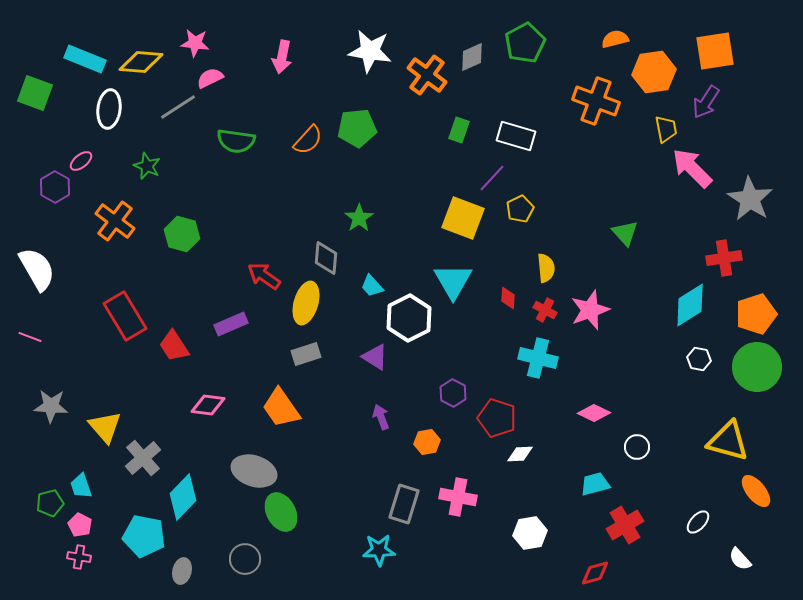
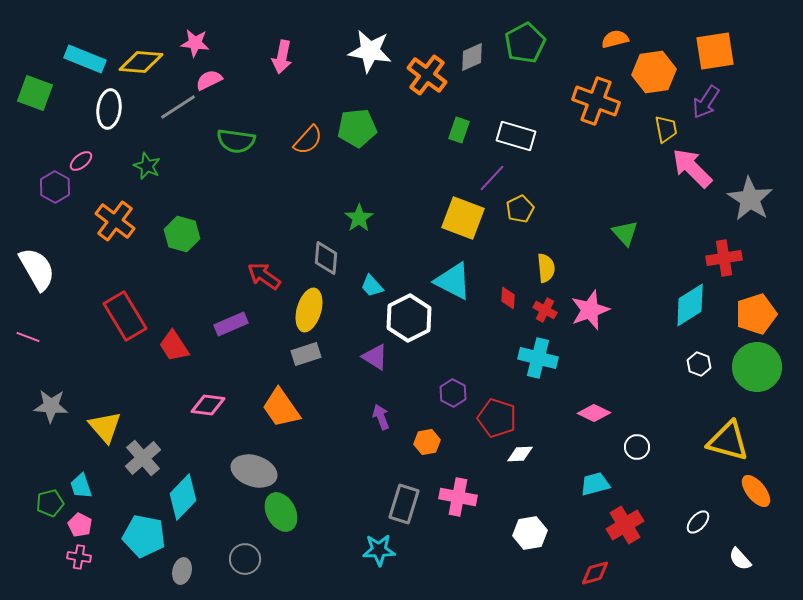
pink semicircle at (210, 78): moved 1 px left, 2 px down
cyan triangle at (453, 281): rotated 33 degrees counterclockwise
yellow ellipse at (306, 303): moved 3 px right, 7 px down
pink line at (30, 337): moved 2 px left
white hexagon at (699, 359): moved 5 px down; rotated 10 degrees clockwise
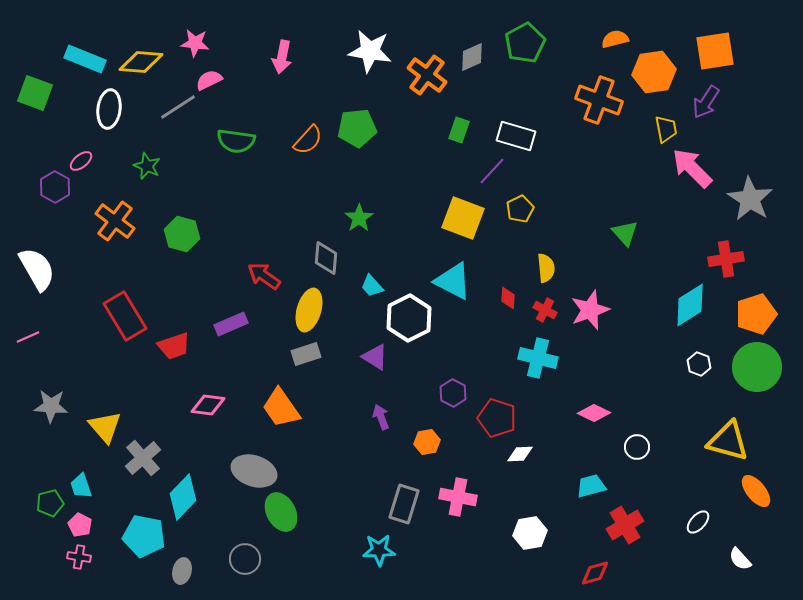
orange cross at (596, 101): moved 3 px right, 1 px up
purple line at (492, 178): moved 7 px up
red cross at (724, 258): moved 2 px right, 1 px down
pink line at (28, 337): rotated 45 degrees counterclockwise
red trapezoid at (174, 346): rotated 76 degrees counterclockwise
cyan trapezoid at (595, 484): moved 4 px left, 2 px down
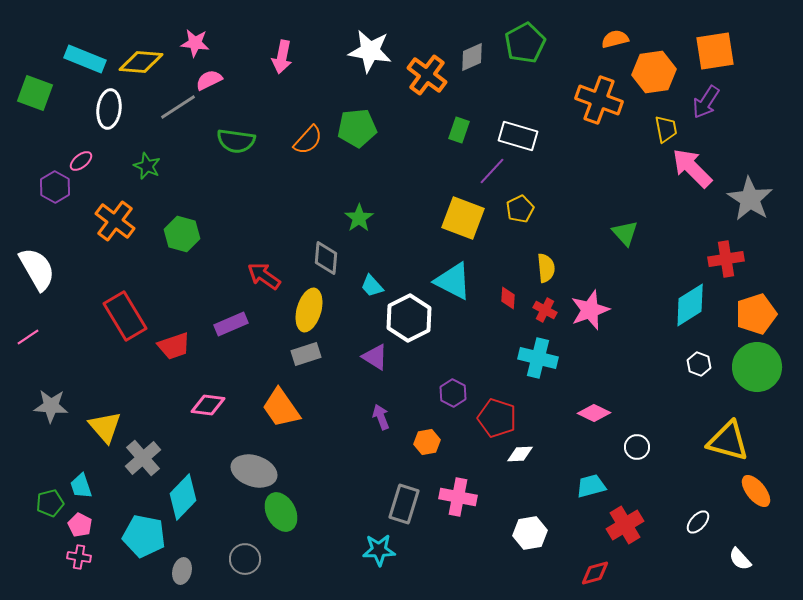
white rectangle at (516, 136): moved 2 px right
pink line at (28, 337): rotated 10 degrees counterclockwise
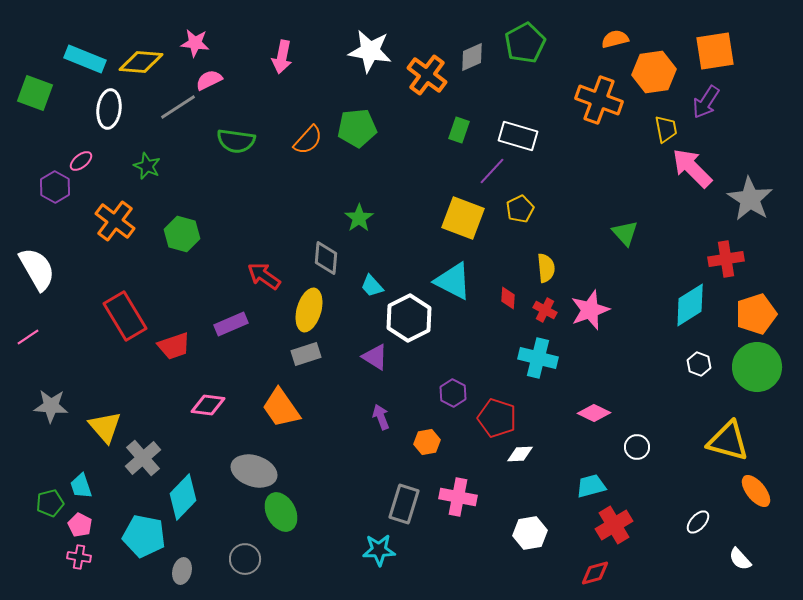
red cross at (625, 525): moved 11 px left
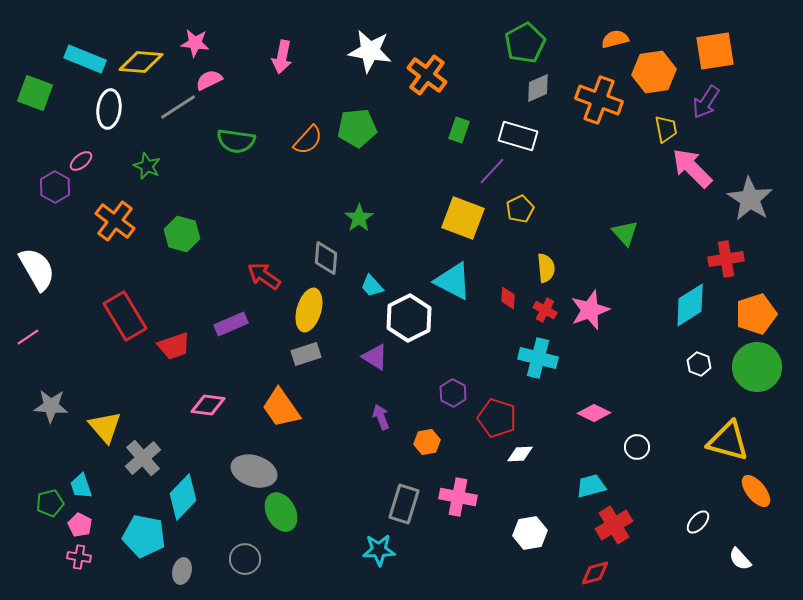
gray diamond at (472, 57): moved 66 px right, 31 px down
